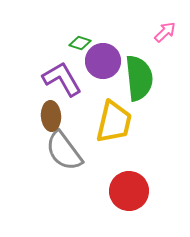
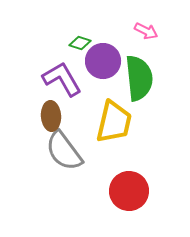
pink arrow: moved 19 px left, 1 px up; rotated 70 degrees clockwise
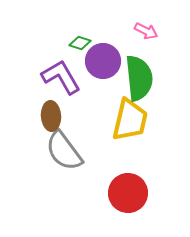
purple L-shape: moved 1 px left, 2 px up
yellow trapezoid: moved 16 px right, 2 px up
red circle: moved 1 px left, 2 px down
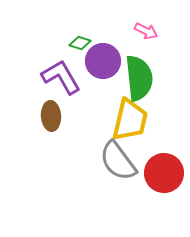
gray semicircle: moved 54 px right, 10 px down
red circle: moved 36 px right, 20 px up
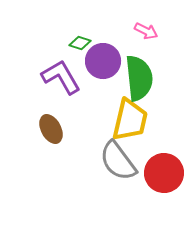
brown ellipse: moved 13 px down; rotated 24 degrees counterclockwise
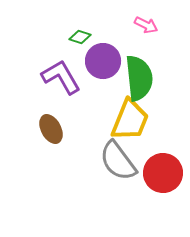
pink arrow: moved 6 px up
green diamond: moved 6 px up
yellow trapezoid: rotated 9 degrees clockwise
red circle: moved 1 px left
